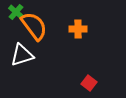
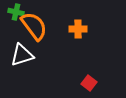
green cross: rotated 28 degrees counterclockwise
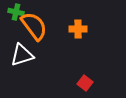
red square: moved 4 px left
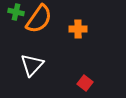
orange semicircle: moved 5 px right, 7 px up; rotated 72 degrees clockwise
white triangle: moved 10 px right, 10 px down; rotated 30 degrees counterclockwise
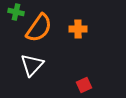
orange semicircle: moved 9 px down
red square: moved 1 px left, 2 px down; rotated 28 degrees clockwise
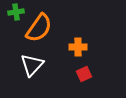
green cross: rotated 21 degrees counterclockwise
orange cross: moved 18 px down
red square: moved 11 px up
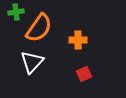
orange cross: moved 7 px up
white triangle: moved 3 px up
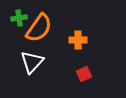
green cross: moved 3 px right, 6 px down
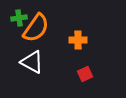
orange semicircle: moved 3 px left
white triangle: rotated 45 degrees counterclockwise
red square: moved 1 px right
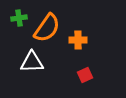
orange semicircle: moved 11 px right
white triangle: rotated 30 degrees counterclockwise
red square: moved 1 px down
